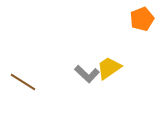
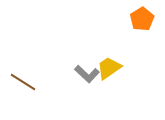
orange pentagon: rotated 10 degrees counterclockwise
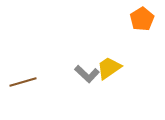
brown line: rotated 48 degrees counterclockwise
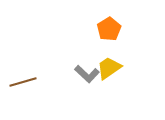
orange pentagon: moved 33 px left, 10 px down
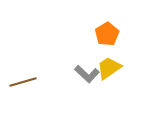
orange pentagon: moved 2 px left, 5 px down
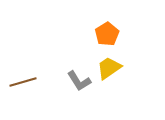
gray L-shape: moved 8 px left, 7 px down; rotated 15 degrees clockwise
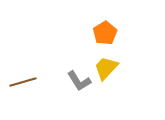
orange pentagon: moved 2 px left, 1 px up
yellow trapezoid: moved 3 px left; rotated 12 degrees counterclockwise
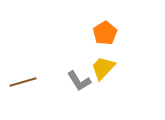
yellow trapezoid: moved 3 px left
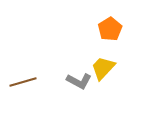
orange pentagon: moved 5 px right, 4 px up
gray L-shape: rotated 30 degrees counterclockwise
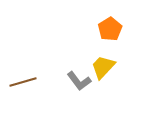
yellow trapezoid: moved 1 px up
gray L-shape: rotated 25 degrees clockwise
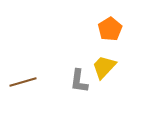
yellow trapezoid: moved 1 px right
gray L-shape: rotated 45 degrees clockwise
